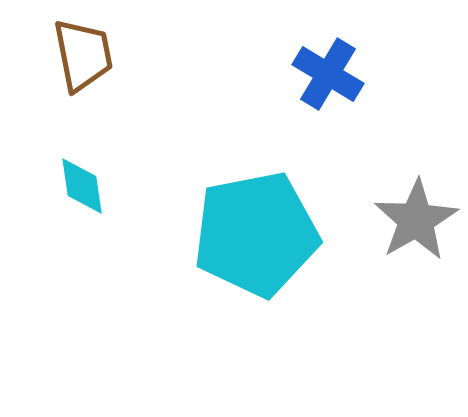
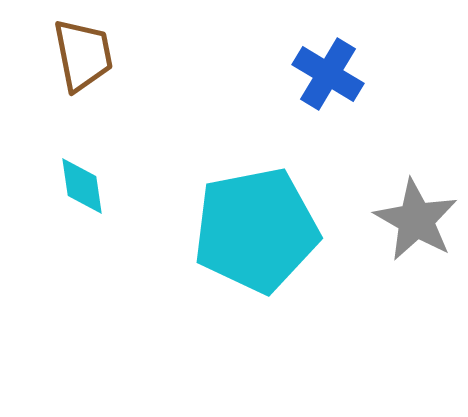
gray star: rotated 12 degrees counterclockwise
cyan pentagon: moved 4 px up
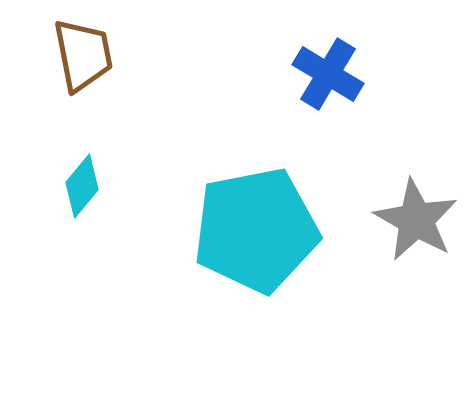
cyan diamond: rotated 48 degrees clockwise
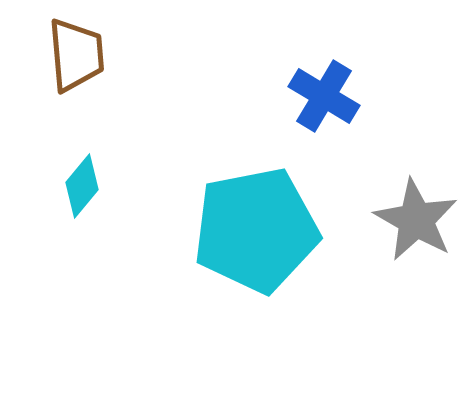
brown trapezoid: moved 7 px left; rotated 6 degrees clockwise
blue cross: moved 4 px left, 22 px down
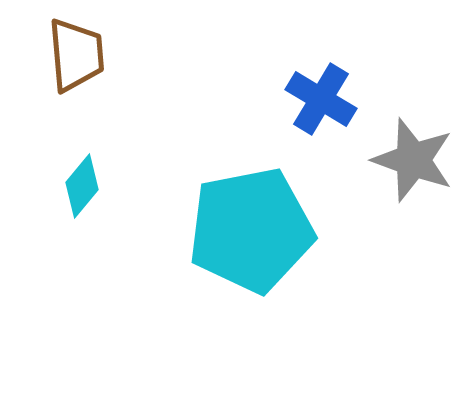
blue cross: moved 3 px left, 3 px down
gray star: moved 3 px left, 60 px up; rotated 10 degrees counterclockwise
cyan pentagon: moved 5 px left
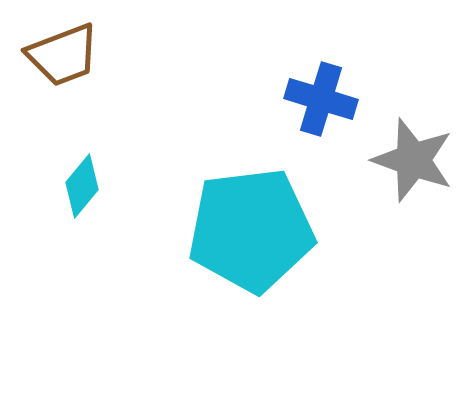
brown trapezoid: moved 13 px left; rotated 74 degrees clockwise
blue cross: rotated 14 degrees counterclockwise
cyan pentagon: rotated 4 degrees clockwise
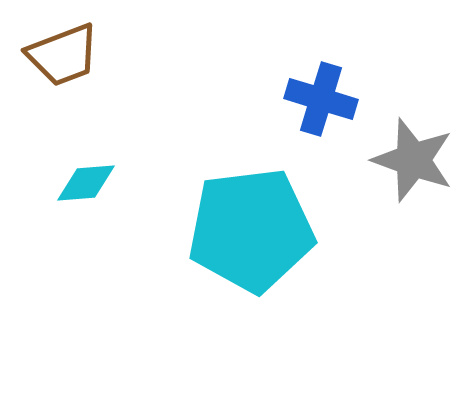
cyan diamond: moved 4 px right, 3 px up; rotated 46 degrees clockwise
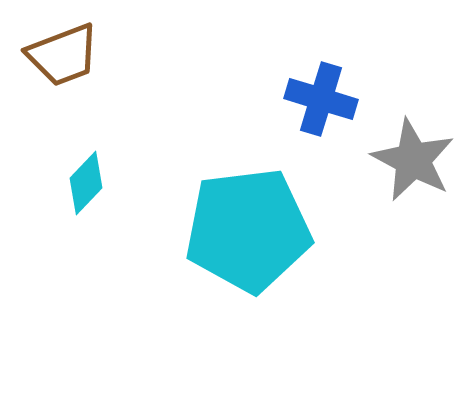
gray star: rotated 8 degrees clockwise
cyan diamond: rotated 42 degrees counterclockwise
cyan pentagon: moved 3 px left
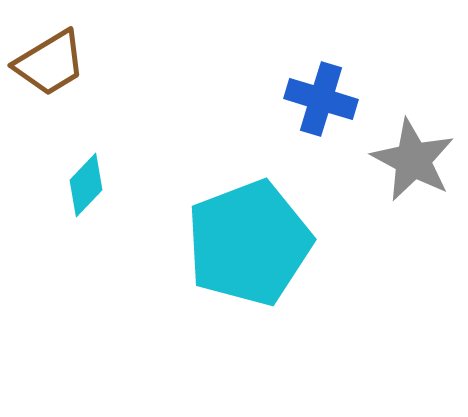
brown trapezoid: moved 13 px left, 8 px down; rotated 10 degrees counterclockwise
cyan diamond: moved 2 px down
cyan pentagon: moved 1 px right, 13 px down; rotated 14 degrees counterclockwise
